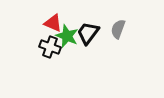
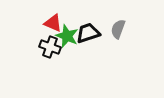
black trapezoid: rotated 35 degrees clockwise
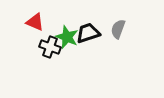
red triangle: moved 18 px left, 1 px up
green star: moved 1 px down
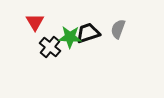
red triangle: rotated 36 degrees clockwise
green star: moved 3 px right; rotated 20 degrees counterclockwise
black cross: rotated 20 degrees clockwise
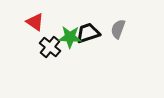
red triangle: rotated 24 degrees counterclockwise
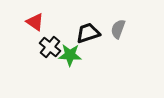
green star: moved 18 px down
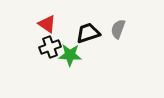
red triangle: moved 12 px right, 2 px down
black cross: rotated 30 degrees clockwise
